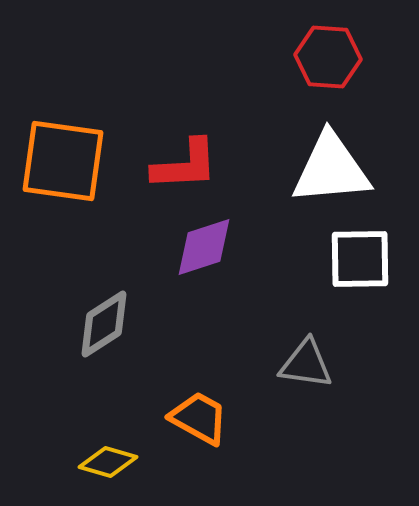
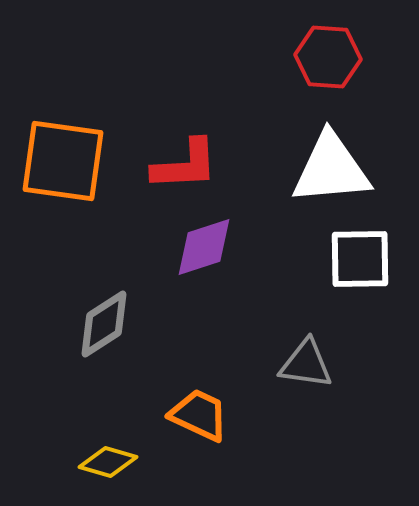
orange trapezoid: moved 3 px up; rotated 4 degrees counterclockwise
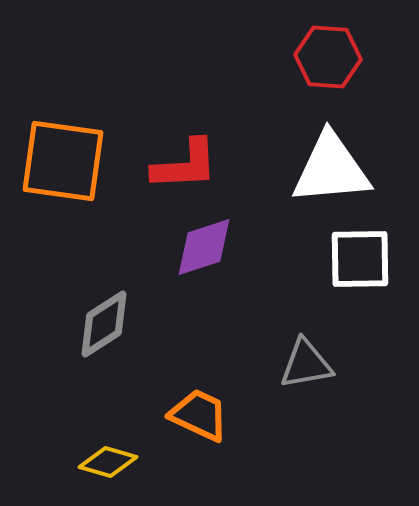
gray triangle: rotated 18 degrees counterclockwise
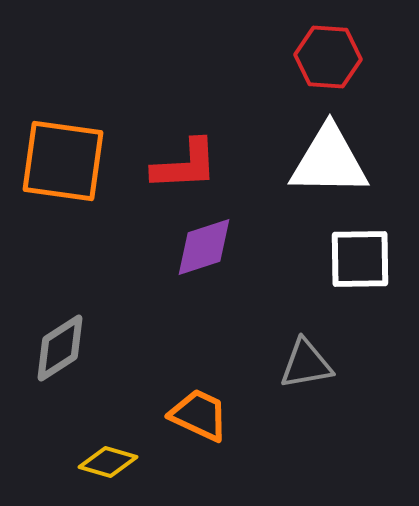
white triangle: moved 2 px left, 8 px up; rotated 6 degrees clockwise
gray diamond: moved 44 px left, 24 px down
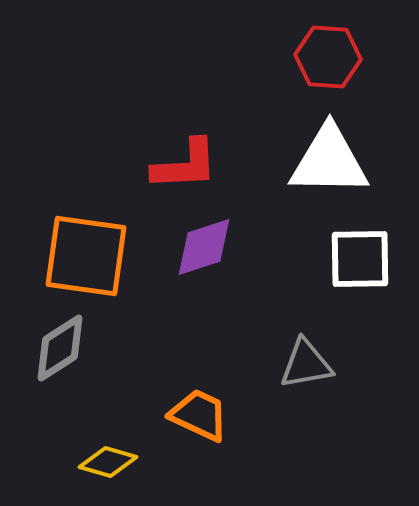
orange square: moved 23 px right, 95 px down
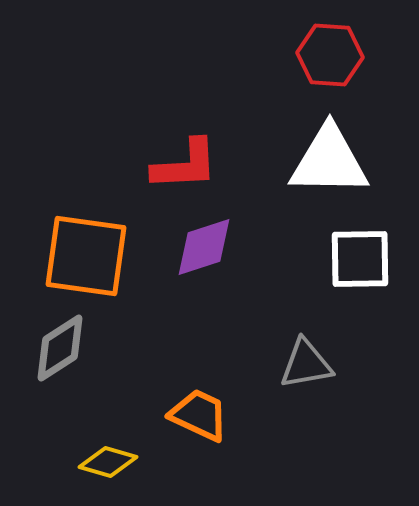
red hexagon: moved 2 px right, 2 px up
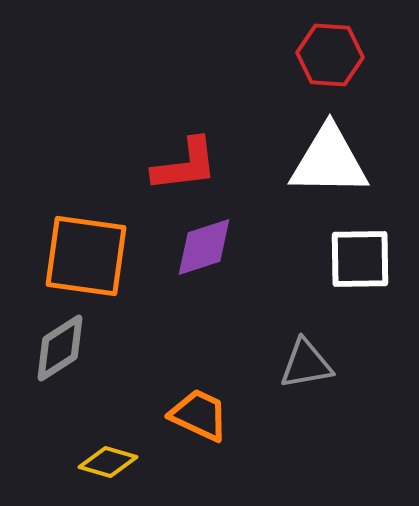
red L-shape: rotated 4 degrees counterclockwise
